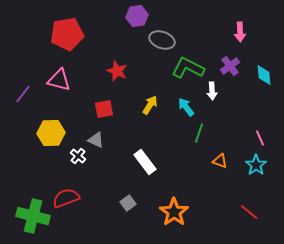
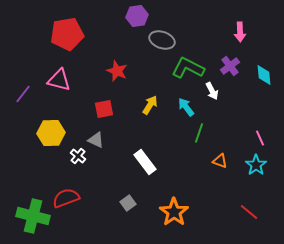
white arrow: rotated 24 degrees counterclockwise
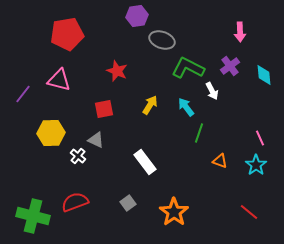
red semicircle: moved 9 px right, 4 px down
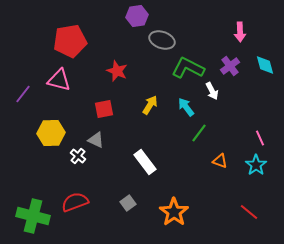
red pentagon: moved 3 px right, 7 px down
cyan diamond: moved 1 px right, 10 px up; rotated 10 degrees counterclockwise
green line: rotated 18 degrees clockwise
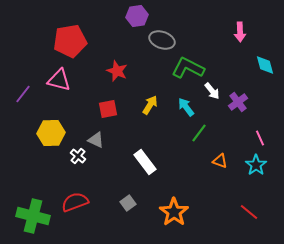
purple cross: moved 8 px right, 36 px down
white arrow: rotated 12 degrees counterclockwise
red square: moved 4 px right
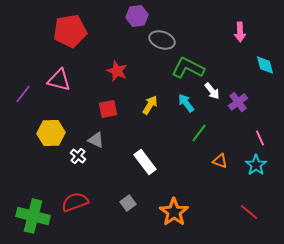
red pentagon: moved 10 px up
cyan arrow: moved 4 px up
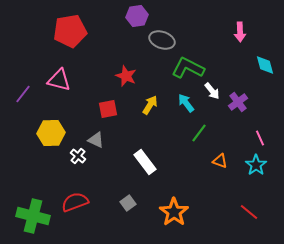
red star: moved 9 px right, 5 px down
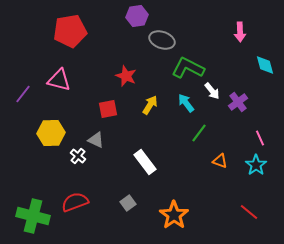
orange star: moved 3 px down
